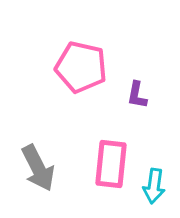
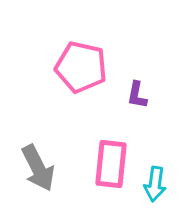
cyan arrow: moved 1 px right, 2 px up
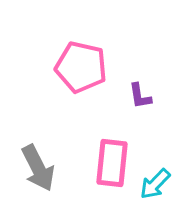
purple L-shape: moved 3 px right, 1 px down; rotated 20 degrees counterclockwise
pink rectangle: moved 1 px right, 1 px up
cyan arrow: rotated 36 degrees clockwise
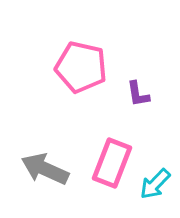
purple L-shape: moved 2 px left, 2 px up
pink rectangle: rotated 15 degrees clockwise
gray arrow: moved 7 px right, 1 px down; rotated 141 degrees clockwise
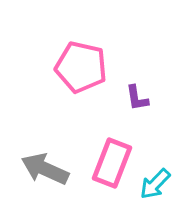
purple L-shape: moved 1 px left, 4 px down
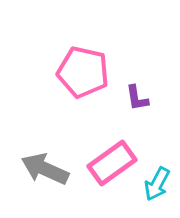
pink pentagon: moved 2 px right, 5 px down
pink rectangle: rotated 33 degrees clockwise
cyan arrow: moved 2 px right; rotated 16 degrees counterclockwise
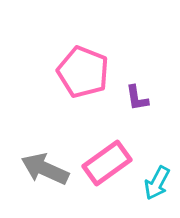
pink pentagon: rotated 9 degrees clockwise
pink rectangle: moved 5 px left
cyan arrow: moved 1 px up
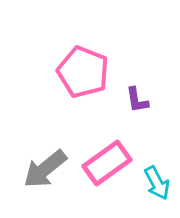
purple L-shape: moved 2 px down
gray arrow: rotated 63 degrees counterclockwise
cyan arrow: rotated 56 degrees counterclockwise
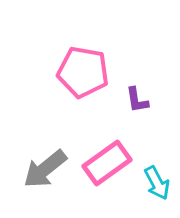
pink pentagon: rotated 12 degrees counterclockwise
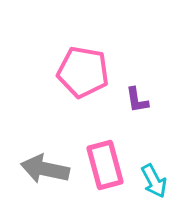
pink rectangle: moved 2 px left, 2 px down; rotated 69 degrees counterclockwise
gray arrow: rotated 51 degrees clockwise
cyan arrow: moved 3 px left, 2 px up
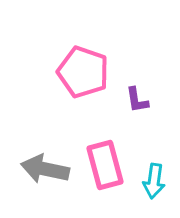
pink pentagon: rotated 9 degrees clockwise
cyan arrow: rotated 36 degrees clockwise
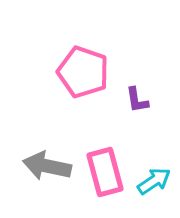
pink rectangle: moved 7 px down
gray arrow: moved 2 px right, 3 px up
cyan arrow: rotated 132 degrees counterclockwise
